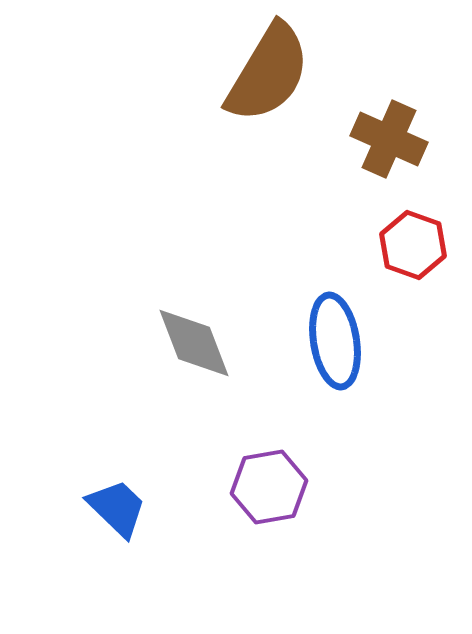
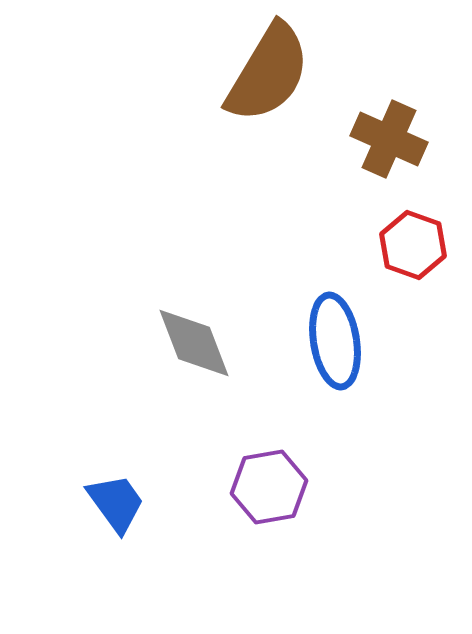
blue trapezoid: moved 1 px left, 5 px up; rotated 10 degrees clockwise
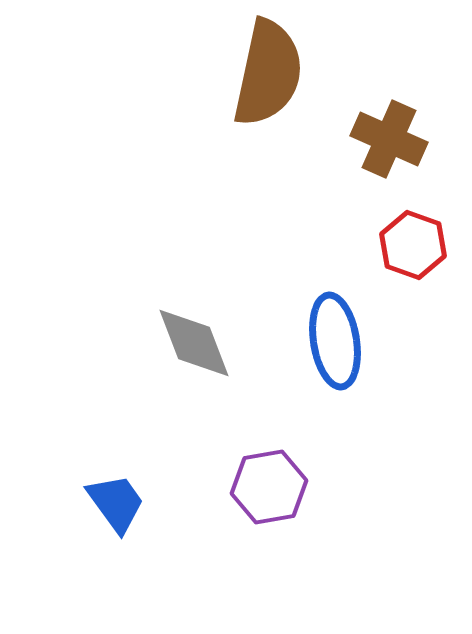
brown semicircle: rotated 19 degrees counterclockwise
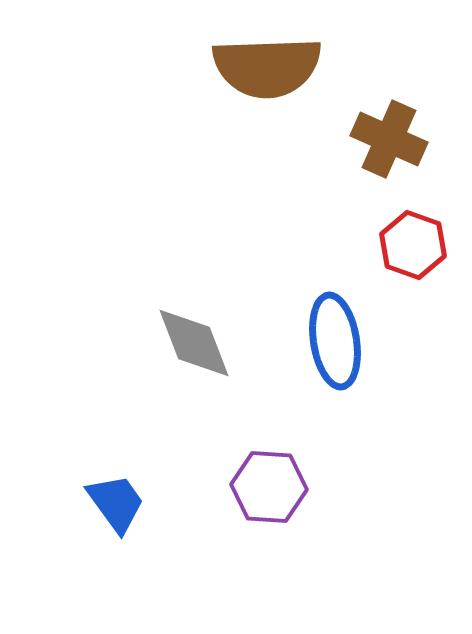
brown semicircle: moved 1 px left, 6 px up; rotated 76 degrees clockwise
purple hexagon: rotated 14 degrees clockwise
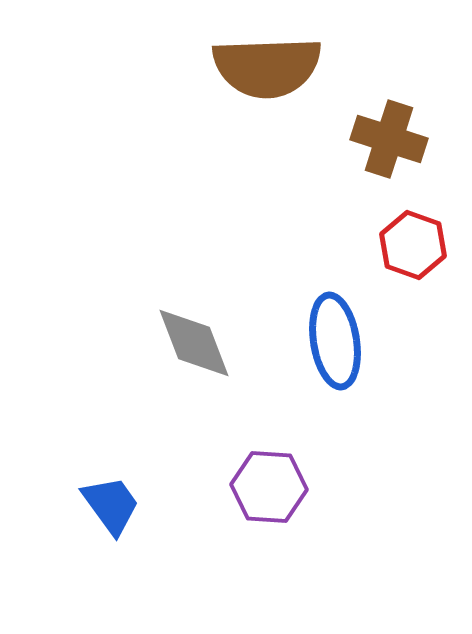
brown cross: rotated 6 degrees counterclockwise
blue trapezoid: moved 5 px left, 2 px down
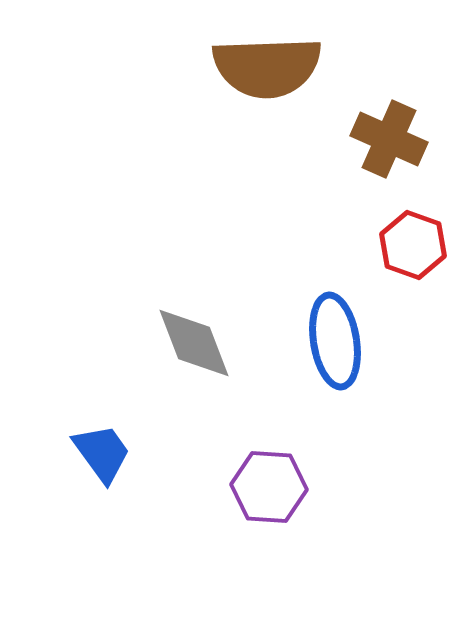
brown cross: rotated 6 degrees clockwise
blue trapezoid: moved 9 px left, 52 px up
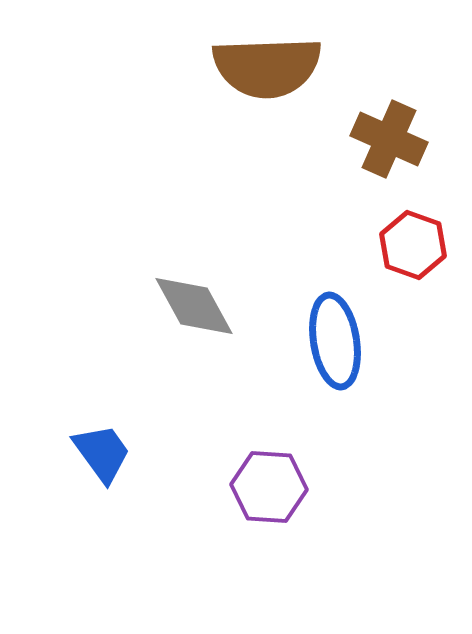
gray diamond: moved 37 px up; rotated 8 degrees counterclockwise
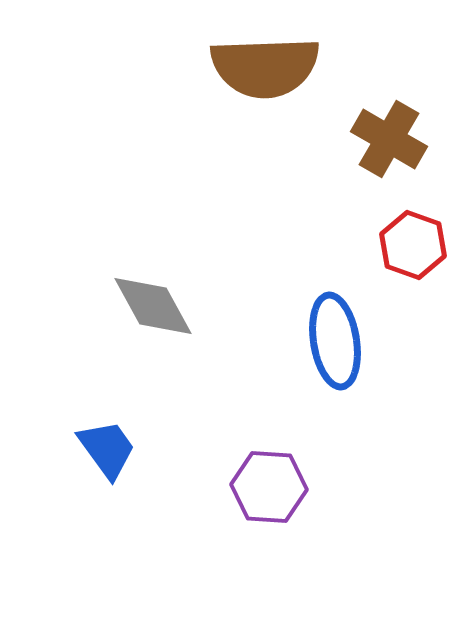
brown semicircle: moved 2 px left
brown cross: rotated 6 degrees clockwise
gray diamond: moved 41 px left
blue trapezoid: moved 5 px right, 4 px up
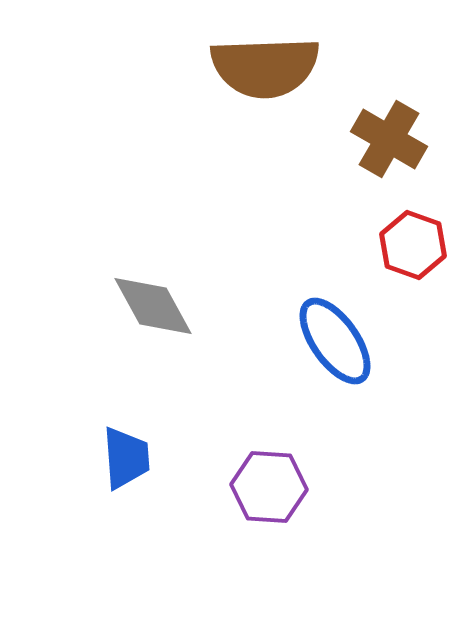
blue ellipse: rotated 26 degrees counterclockwise
blue trapezoid: moved 19 px right, 9 px down; rotated 32 degrees clockwise
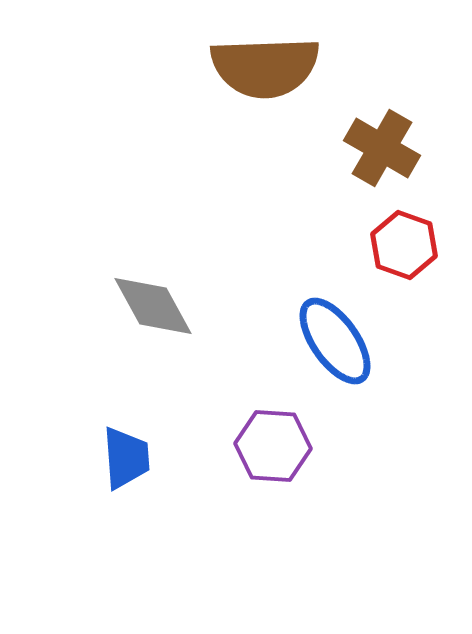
brown cross: moved 7 px left, 9 px down
red hexagon: moved 9 px left
purple hexagon: moved 4 px right, 41 px up
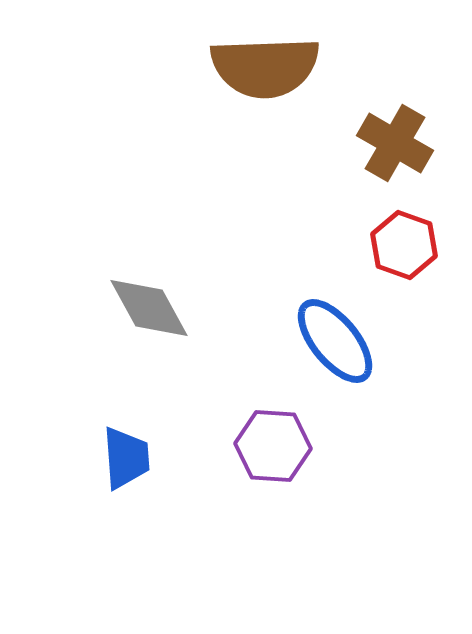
brown cross: moved 13 px right, 5 px up
gray diamond: moved 4 px left, 2 px down
blue ellipse: rotated 4 degrees counterclockwise
